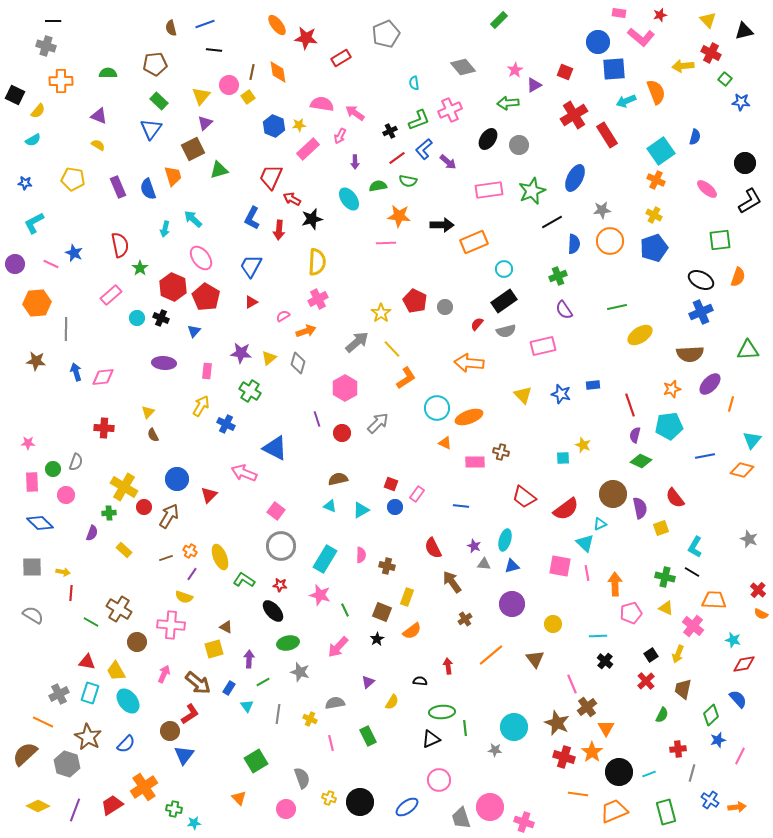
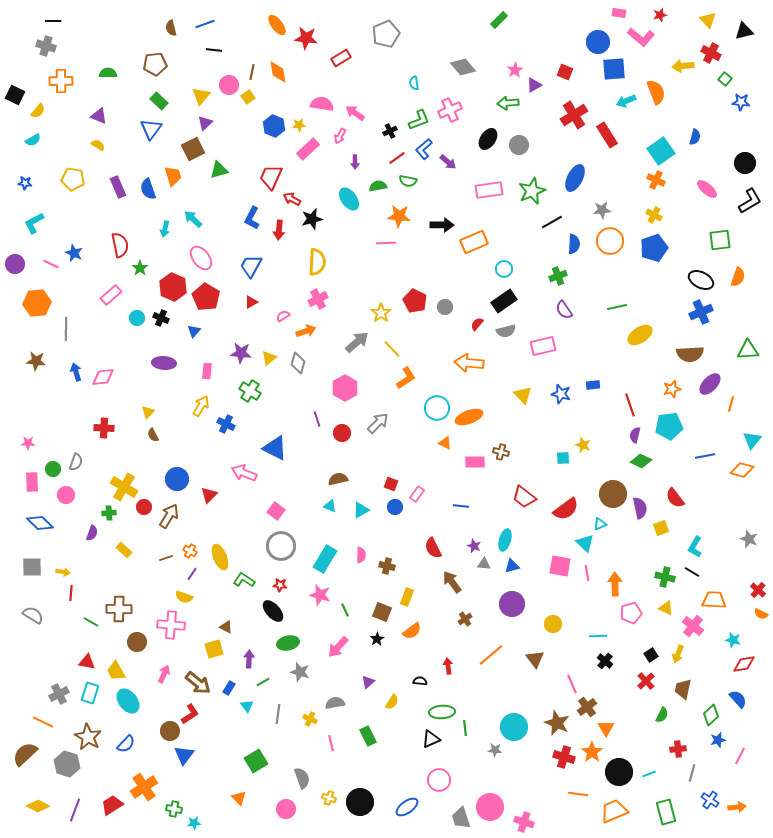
brown cross at (119, 609): rotated 30 degrees counterclockwise
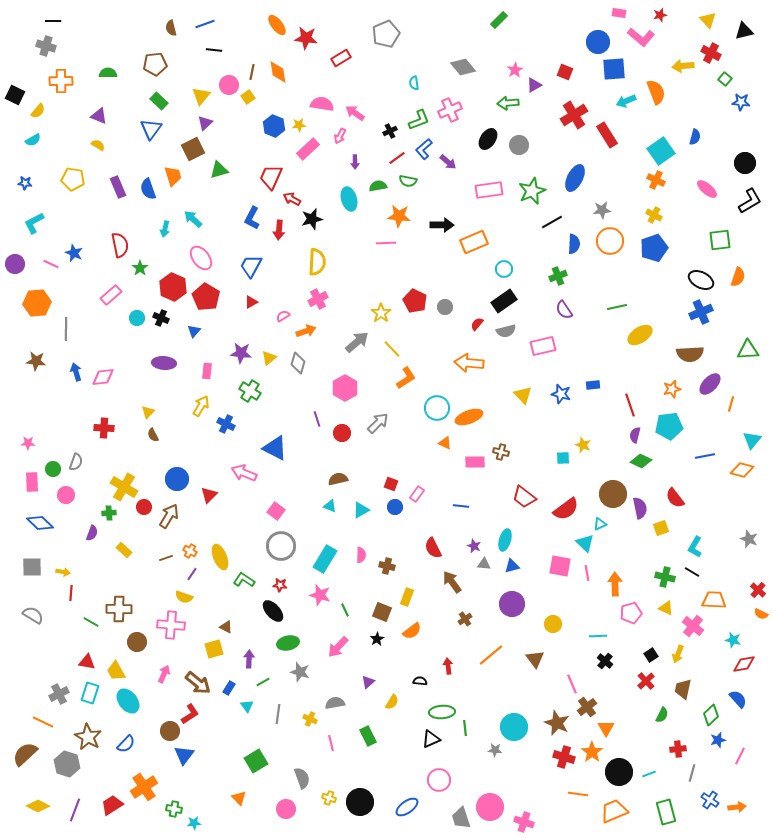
cyan ellipse at (349, 199): rotated 20 degrees clockwise
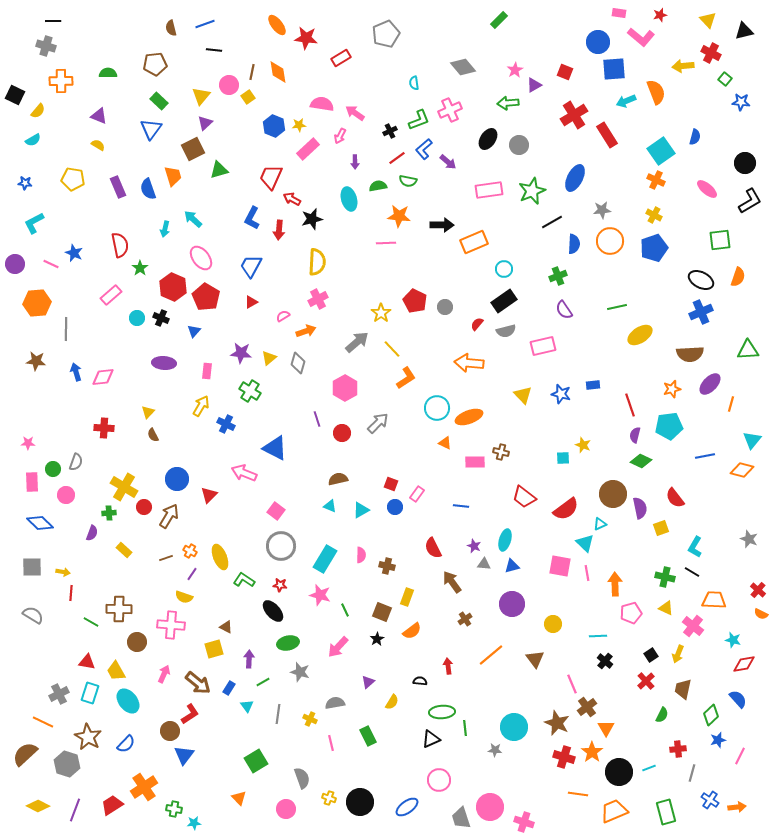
cyan line at (649, 774): moved 6 px up
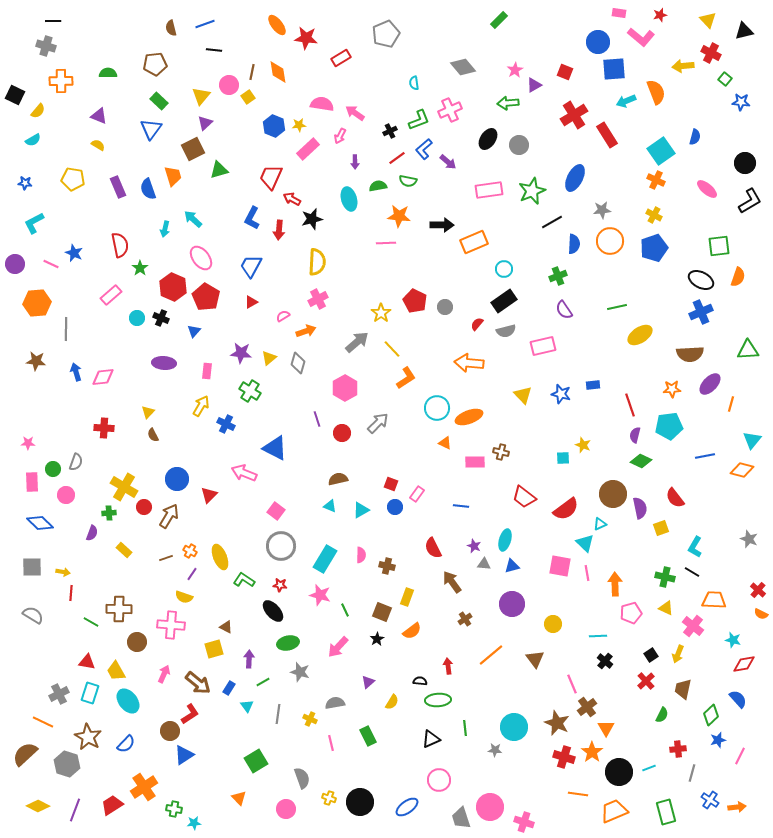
green square at (720, 240): moved 1 px left, 6 px down
orange star at (672, 389): rotated 12 degrees clockwise
green ellipse at (442, 712): moved 4 px left, 12 px up
blue triangle at (184, 755): rotated 20 degrees clockwise
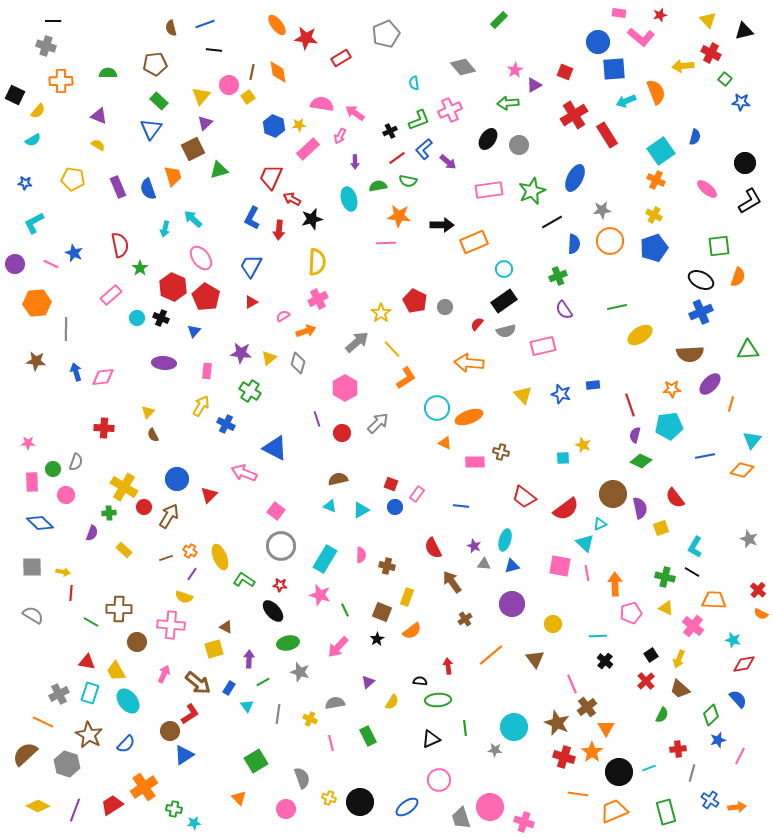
yellow arrow at (678, 654): moved 1 px right, 5 px down
brown trapezoid at (683, 689): moved 3 px left; rotated 60 degrees counterclockwise
brown star at (88, 737): moved 1 px right, 2 px up
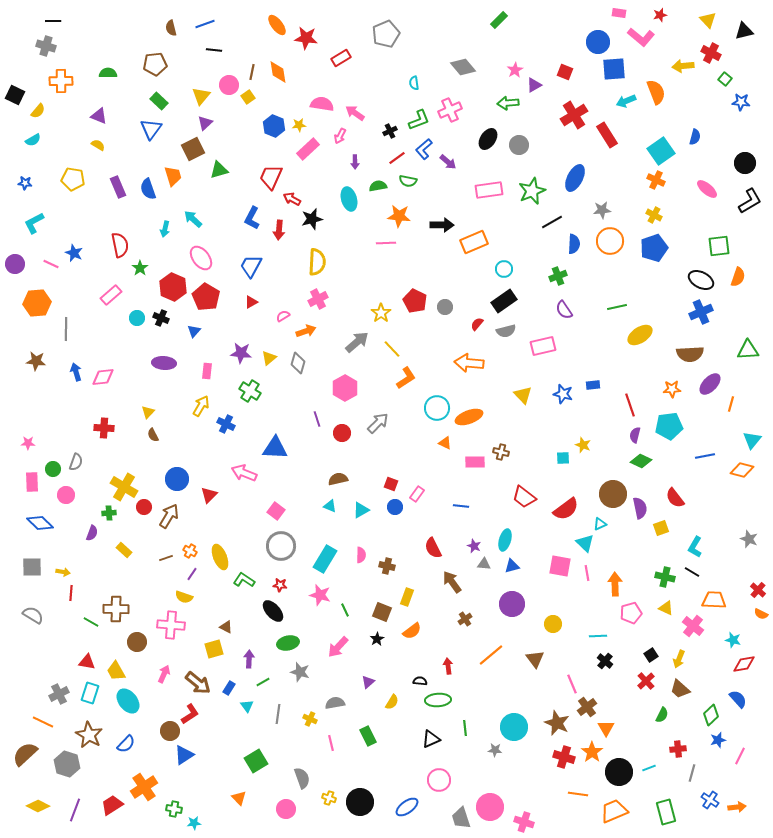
blue star at (561, 394): moved 2 px right
blue triangle at (275, 448): rotated 24 degrees counterclockwise
brown cross at (119, 609): moved 3 px left
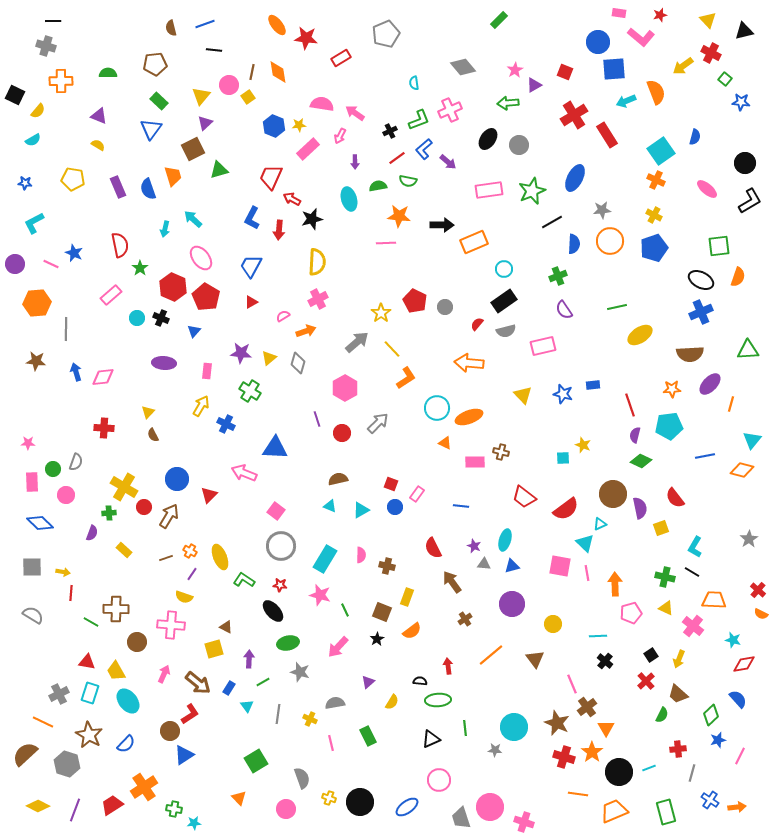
yellow arrow at (683, 66): rotated 30 degrees counterclockwise
gray star at (749, 539): rotated 18 degrees clockwise
brown trapezoid at (680, 689): moved 2 px left, 5 px down
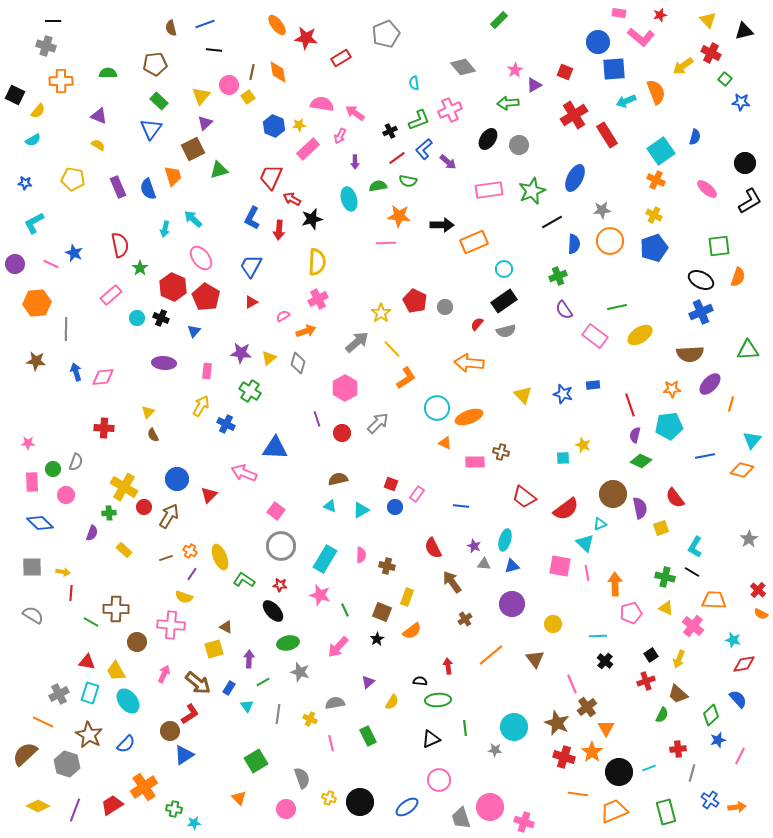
pink rectangle at (543, 346): moved 52 px right, 10 px up; rotated 50 degrees clockwise
red cross at (646, 681): rotated 24 degrees clockwise
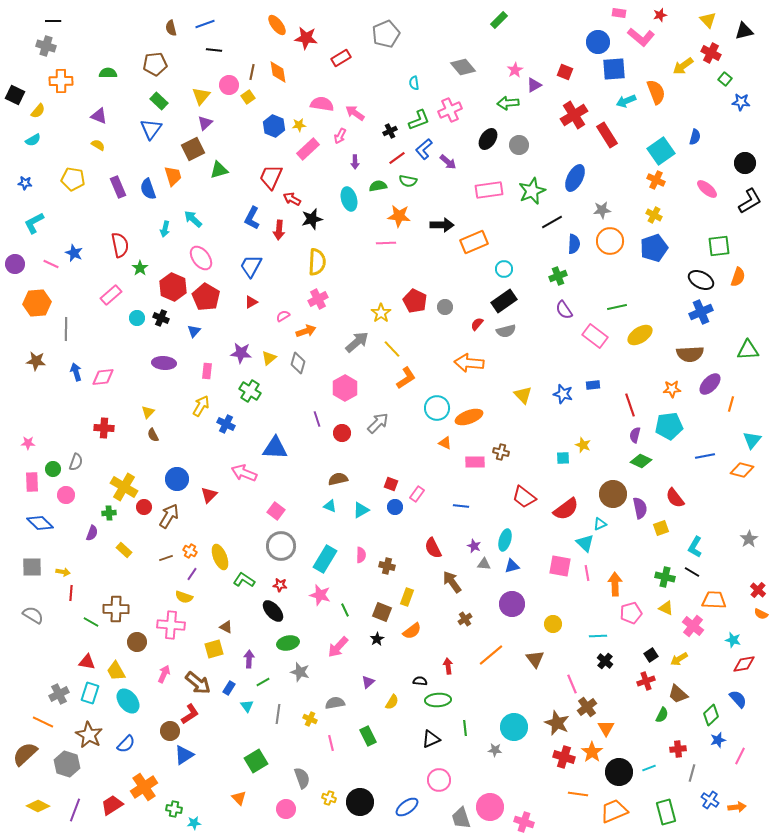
yellow arrow at (679, 659): rotated 36 degrees clockwise
